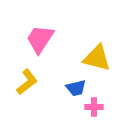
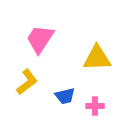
yellow triangle: rotated 16 degrees counterclockwise
blue trapezoid: moved 11 px left, 8 px down
pink cross: moved 1 px right, 1 px up
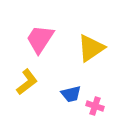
yellow triangle: moved 6 px left, 10 px up; rotated 32 degrees counterclockwise
blue trapezoid: moved 6 px right, 2 px up
pink cross: rotated 18 degrees clockwise
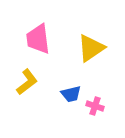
pink trapezoid: moved 2 px left; rotated 40 degrees counterclockwise
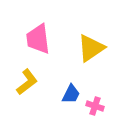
blue trapezoid: rotated 50 degrees counterclockwise
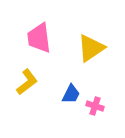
pink trapezoid: moved 1 px right, 1 px up
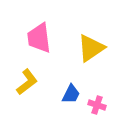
pink cross: moved 2 px right, 1 px up
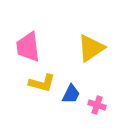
pink trapezoid: moved 11 px left, 9 px down
yellow L-shape: moved 15 px right, 1 px down; rotated 52 degrees clockwise
